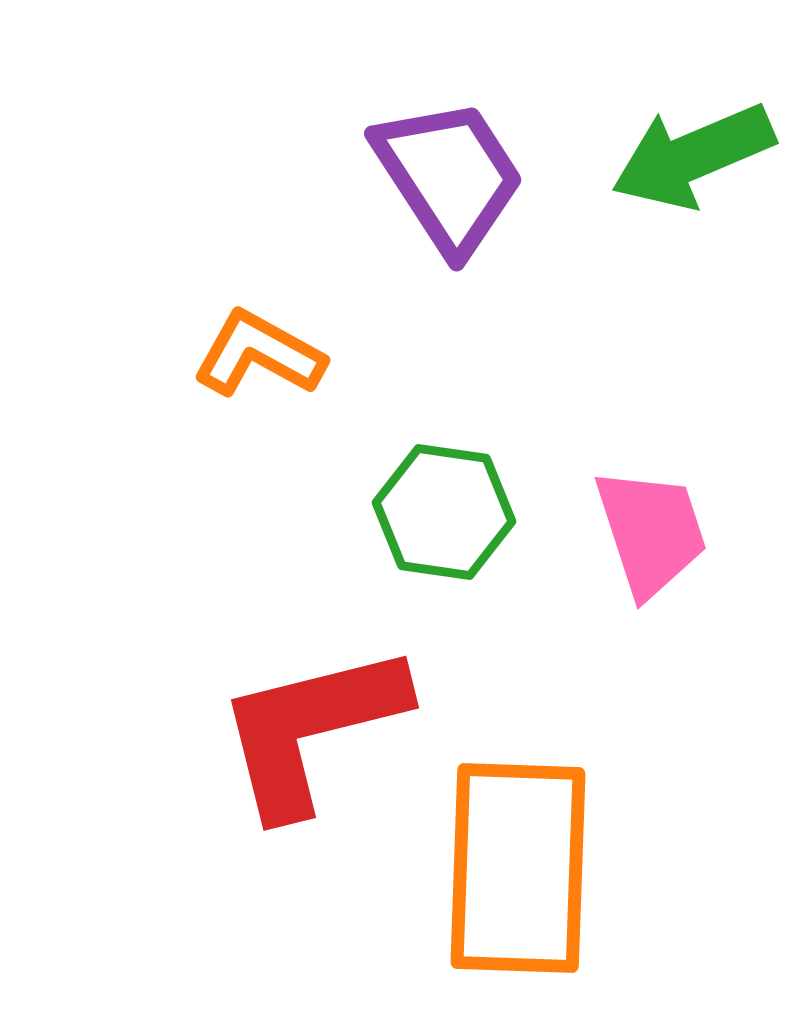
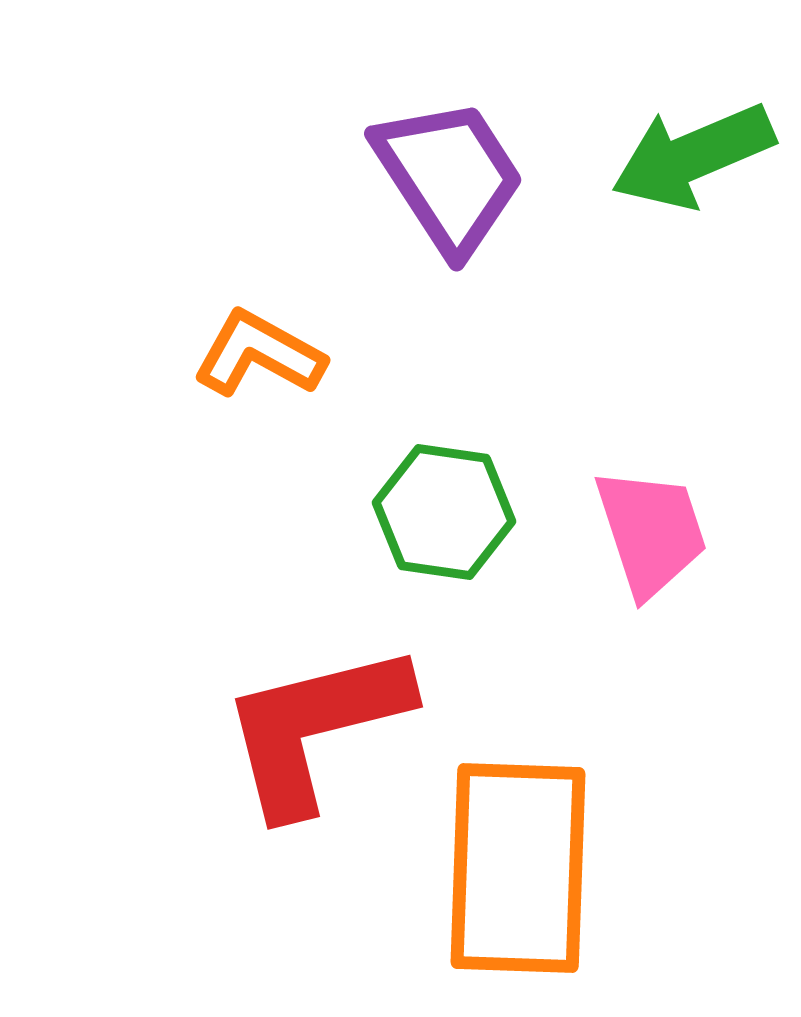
red L-shape: moved 4 px right, 1 px up
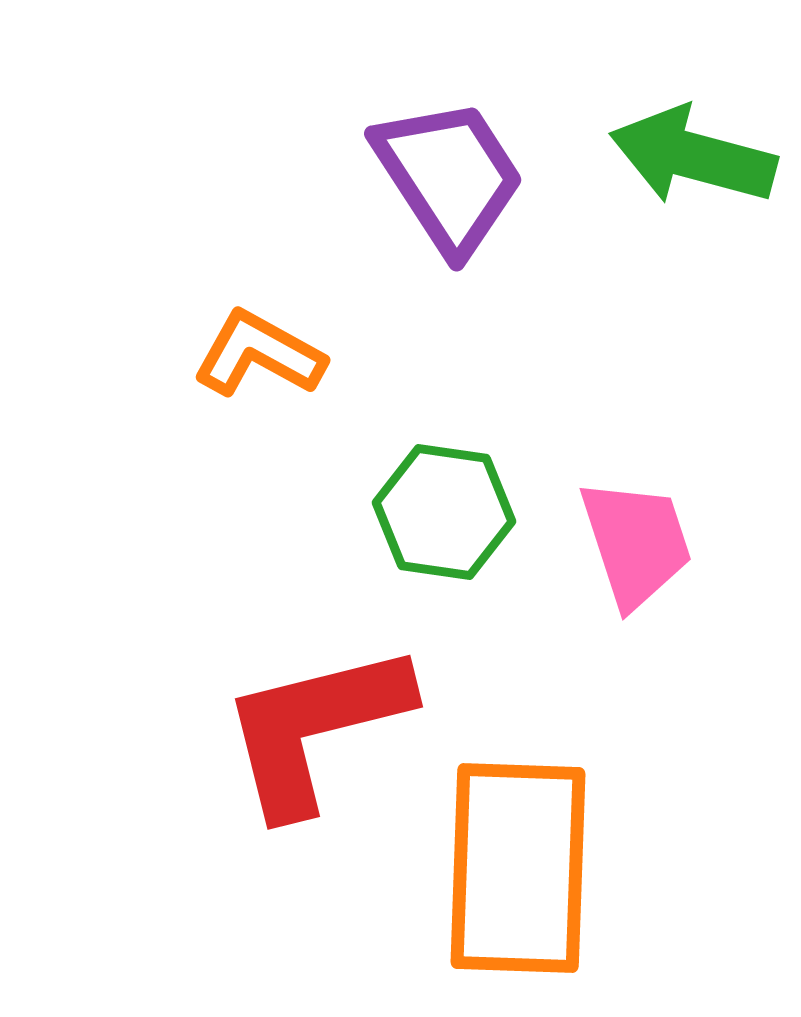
green arrow: rotated 38 degrees clockwise
pink trapezoid: moved 15 px left, 11 px down
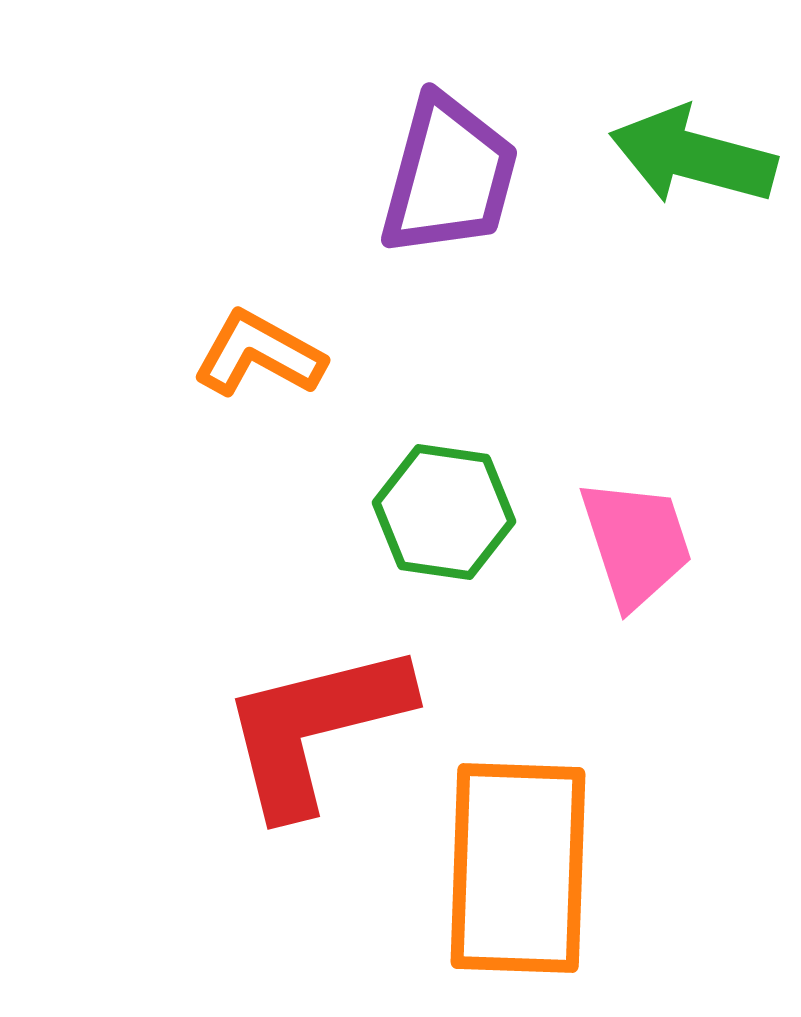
purple trapezoid: rotated 48 degrees clockwise
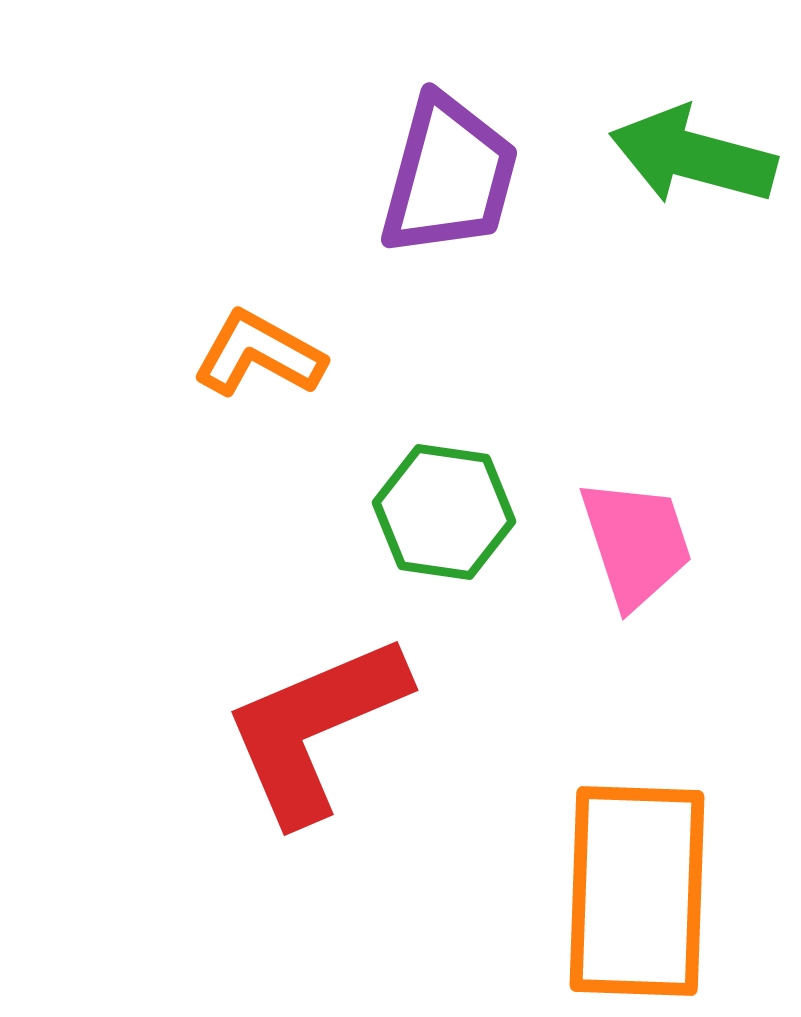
red L-shape: rotated 9 degrees counterclockwise
orange rectangle: moved 119 px right, 23 px down
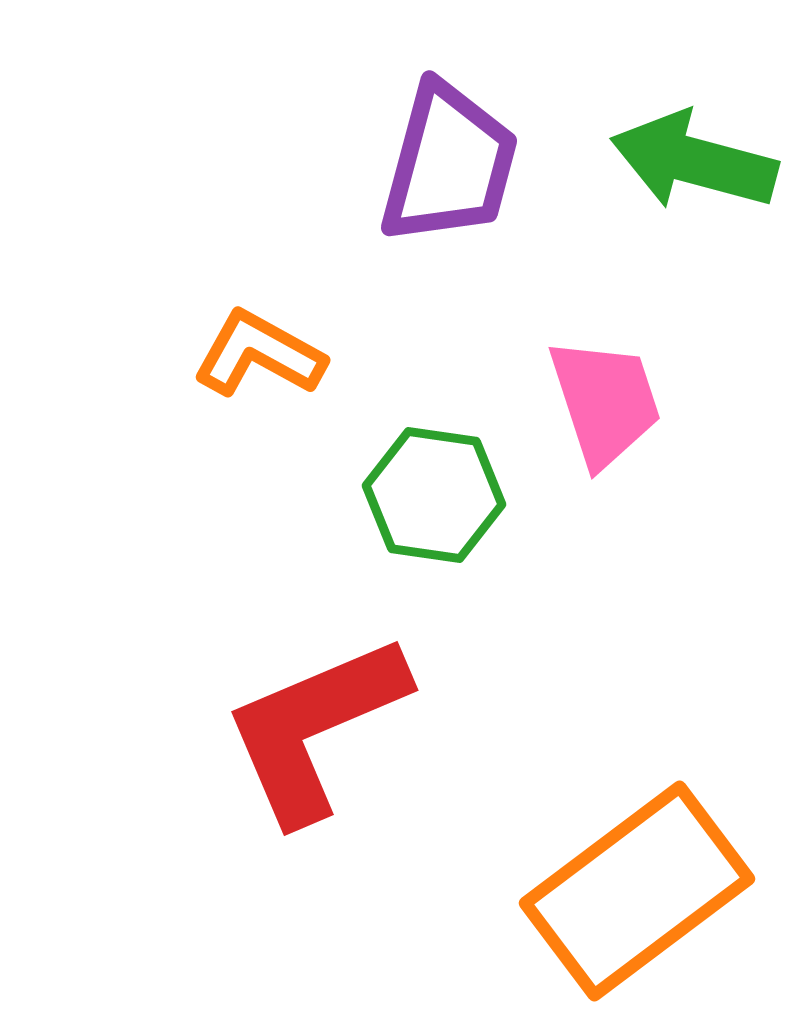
green arrow: moved 1 px right, 5 px down
purple trapezoid: moved 12 px up
green hexagon: moved 10 px left, 17 px up
pink trapezoid: moved 31 px left, 141 px up
orange rectangle: rotated 51 degrees clockwise
